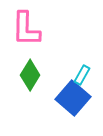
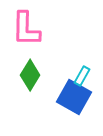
cyan rectangle: moved 1 px down
blue square: moved 1 px right, 1 px up; rotated 12 degrees counterclockwise
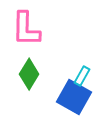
green diamond: moved 1 px left, 1 px up
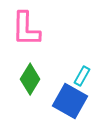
green diamond: moved 1 px right, 5 px down
blue square: moved 4 px left, 4 px down
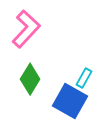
pink L-shape: rotated 138 degrees counterclockwise
cyan rectangle: moved 2 px right, 2 px down
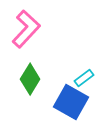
cyan rectangle: rotated 24 degrees clockwise
blue square: moved 1 px right, 1 px down
